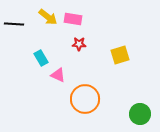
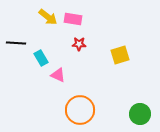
black line: moved 2 px right, 19 px down
orange circle: moved 5 px left, 11 px down
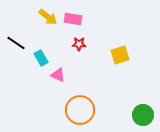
black line: rotated 30 degrees clockwise
green circle: moved 3 px right, 1 px down
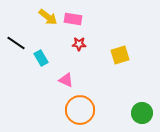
pink triangle: moved 8 px right, 5 px down
green circle: moved 1 px left, 2 px up
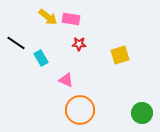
pink rectangle: moved 2 px left
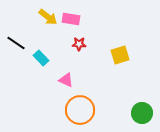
cyan rectangle: rotated 14 degrees counterclockwise
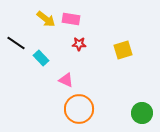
yellow arrow: moved 2 px left, 2 px down
yellow square: moved 3 px right, 5 px up
orange circle: moved 1 px left, 1 px up
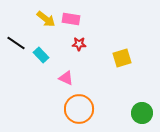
yellow square: moved 1 px left, 8 px down
cyan rectangle: moved 3 px up
pink triangle: moved 2 px up
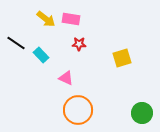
orange circle: moved 1 px left, 1 px down
